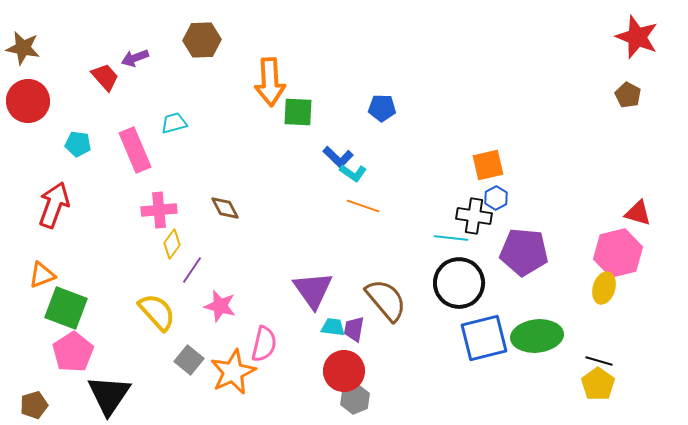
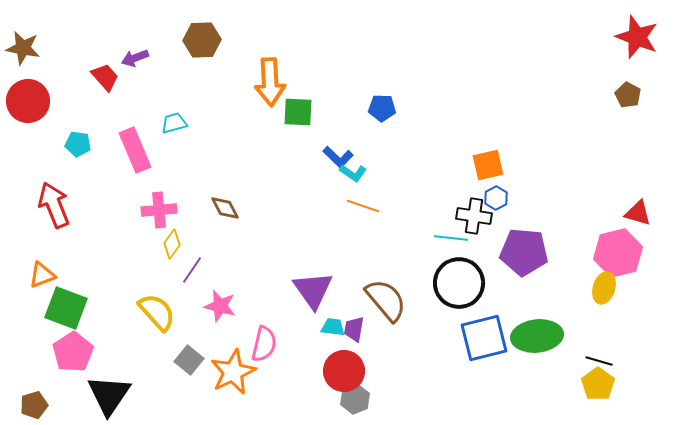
red arrow at (54, 205): rotated 42 degrees counterclockwise
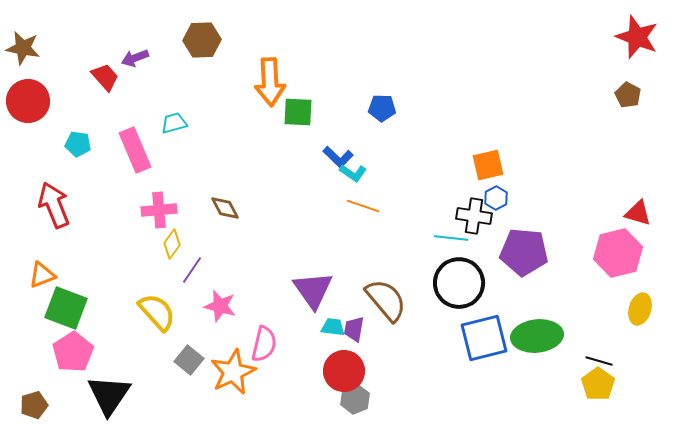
yellow ellipse at (604, 288): moved 36 px right, 21 px down
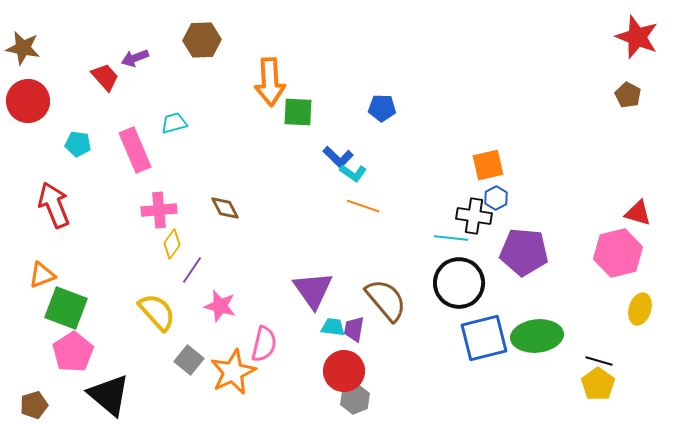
black triangle at (109, 395): rotated 24 degrees counterclockwise
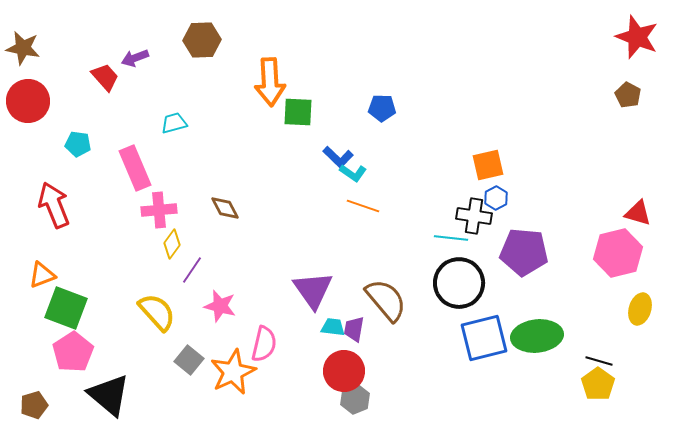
pink rectangle at (135, 150): moved 18 px down
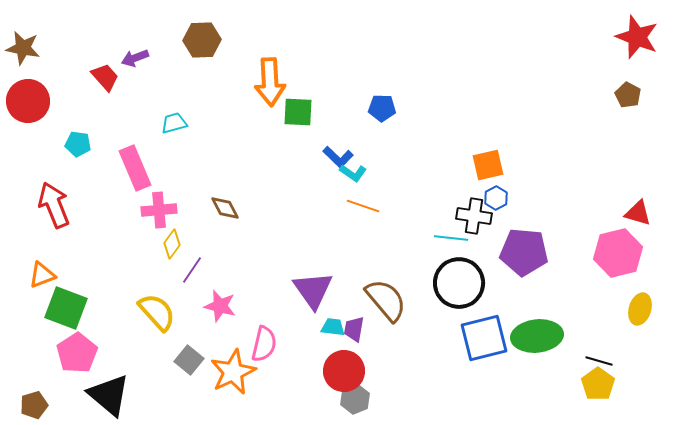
pink pentagon at (73, 352): moved 4 px right, 1 px down
